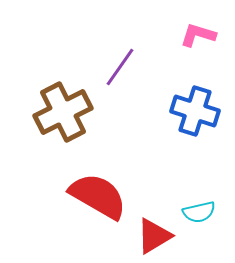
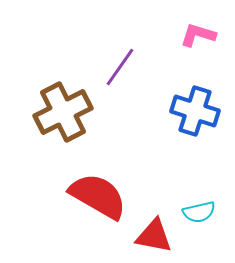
red triangle: rotated 42 degrees clockwise
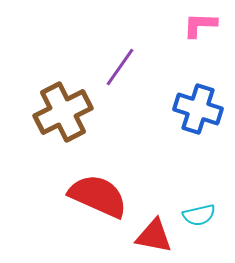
pink L-shape: moved 2 px right, 10 px up; rotated 15 degrees counterclockwise
blue cross: moved 3 px right, 2 px up
red semicircle: rotated 6 degrees counterclockwise
cyan semicircle: moved 3 px down
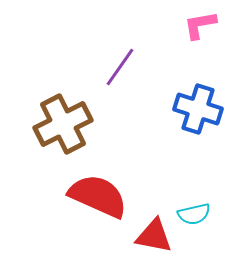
pink L-shape: rotated 12 degrees counterclockwise
brown cross: moved 12 px down
cyan semicircle: moved 5 px left, 1 px up
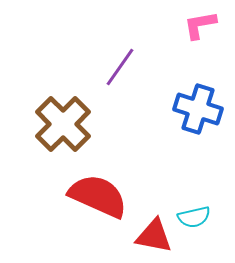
brown cross: rotated 18 degrees counterclockwise
cyan semicircle: moved 3 px down
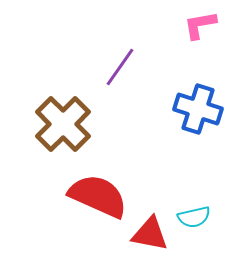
red triangle: moved 4 px left, 2 px up
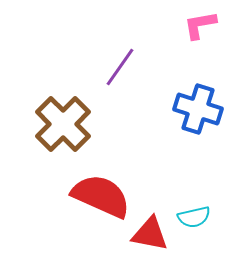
red semicircle: moved 3 px right
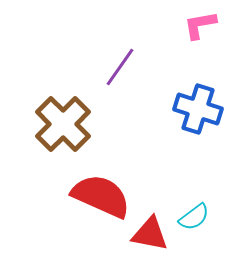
cyan semicircle: rotated 24 degrees counterclockwise
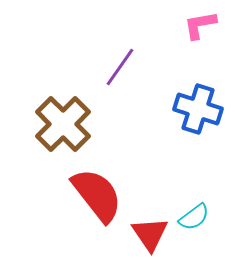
red semicircle: moved 4 px left, 1 px up; rotated 28 degrees clockwise
red triangle: rotated 45 degrees clockwise
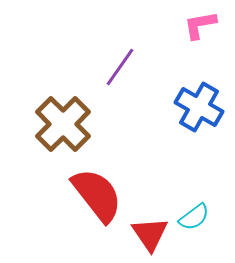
blue cross: moved 1 px right, 2 px up; rotated 12 degrees clockwise
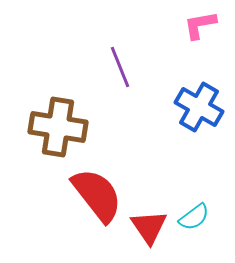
purple line: rotated 57 degrees counterclockwise
brown cross: moved 5 px left, 3 px down; rotated 36 degrees counterclockwise
red triangle: moved 1 px left, 7 px up
